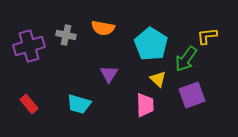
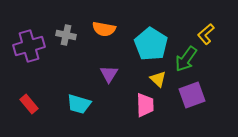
orange semicircle: moved 1 px right, 1 px down
yellow L-shape: moved 1 px left, 2 px up; rotated 35 degrees counterclockwise
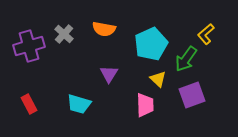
gray cross: moved 2 px left, 1 px up; rotated 30 degrees clockwise
cyan pentagon: rotated 16 degrees clockwise
red rectangle: rotated 12 degrees clockwise
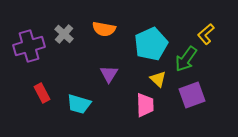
red rectangle: moved 13 px right, 11 px up
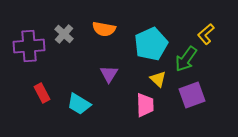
purple cross: rotated 12 degrees clockwise
cyan trapezoid: rotated 15 degrees clockwise
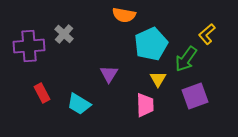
orange semicircle: moved 20 px right, 14 px up
yellow L-shape: moved 1 px right
yellow triangle: rotated 18 degrees clockwise
purple square: moved 3 px right, 1 px down
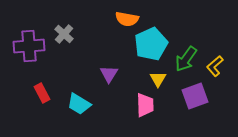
orange semicircle: moved 3 px right, 4 px down
yellow L-shape: moved 8 px right, 32 px down
